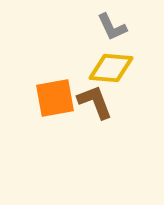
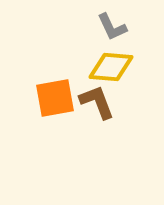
yellow diamond: moved 1 px up
brown L-shape: moved 2 px right
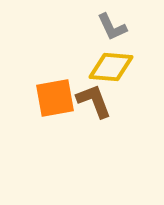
brown L-shape: moved 3 px left, 1 px up
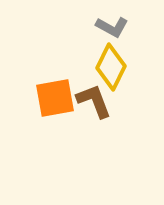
gray L-shape: rotated 36 degrees counterclockwise
yellow diamond: rotated 69 degrees counterclockwise
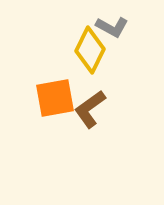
yellow diamond: moved 21 px left, 17 px up
brown L-shape: moved 4 px left, 8 px down; rotated 105 degrees counterclockwise
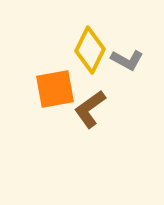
gray L-shape: moved 15 px right, 33 px down
orange square: moved 9 px up
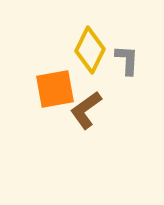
gray L-shape: rotated 116 degrees counterclockwise
brown L-shape: moved 4 px left, 1 px down
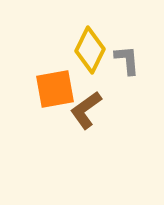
gray L-shape: rotated 8 degrees counterclockwise
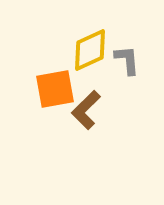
yellow diamond: rotated 39 degrees clockwise
brown L-shape: rotated 9 degrees counterclockwise
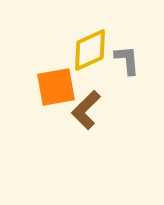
orange square: moved 1 px right, 2 px up
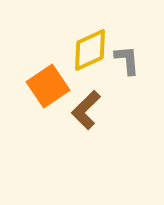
orange square: moved 8 px left, 1 px up; rotated 24 degrees counterclockwise
